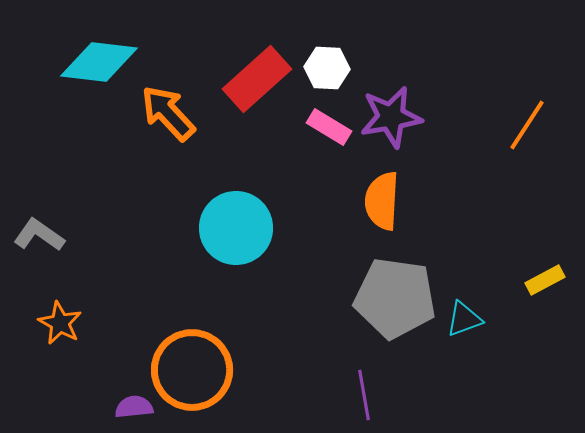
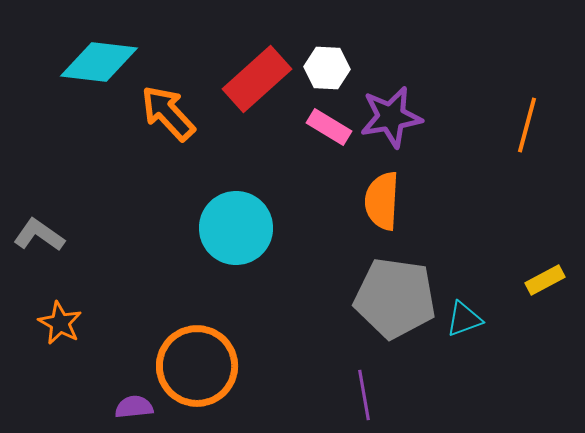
orange line: rotated 18 degrees counterclockwise
orange circle: moved 5 px right, 4 px up
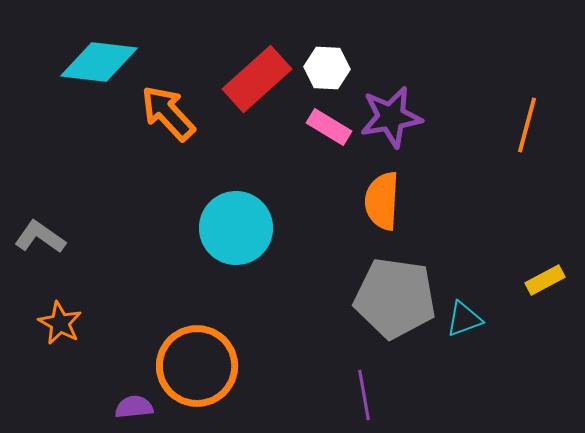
gray L-shape: moved 1 px right, 2 px down
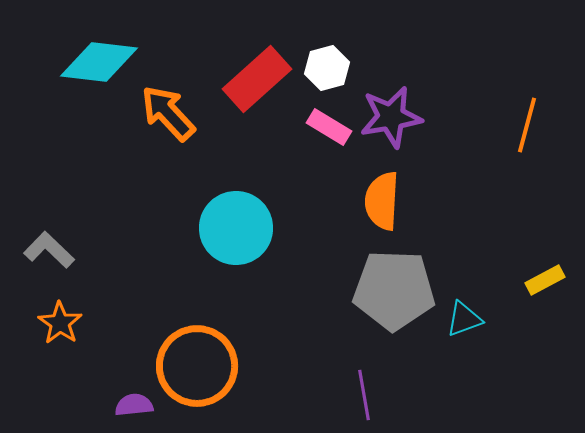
white hexagon: rotated 18 degrees counterclockwise
gray L-shape: moved 9 px right, 13 px down; rotated 9 degrees clockwise
gray pentagon: moved 1 px left, 8 px up; rotated 6 degrees counterclockwise
orange star: rotated 6 degrees clockwise
purple semicircle: moved 2 px up
